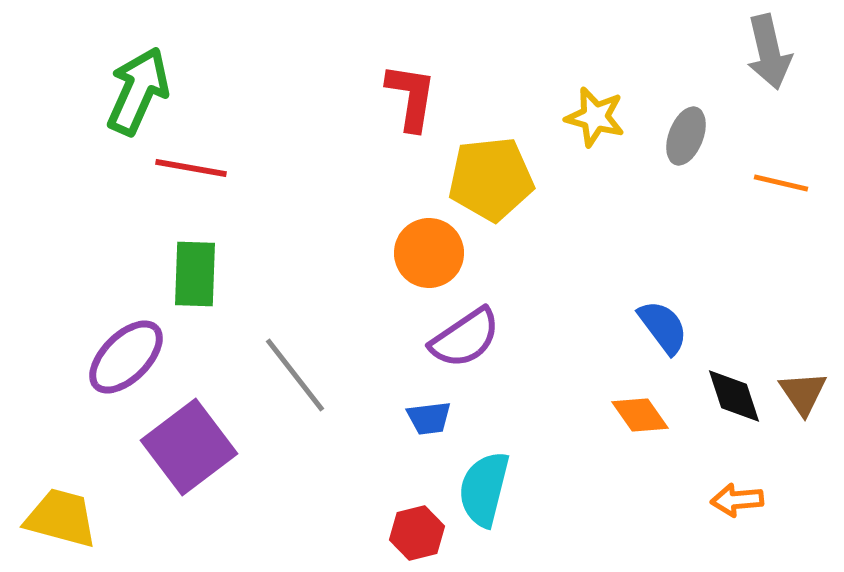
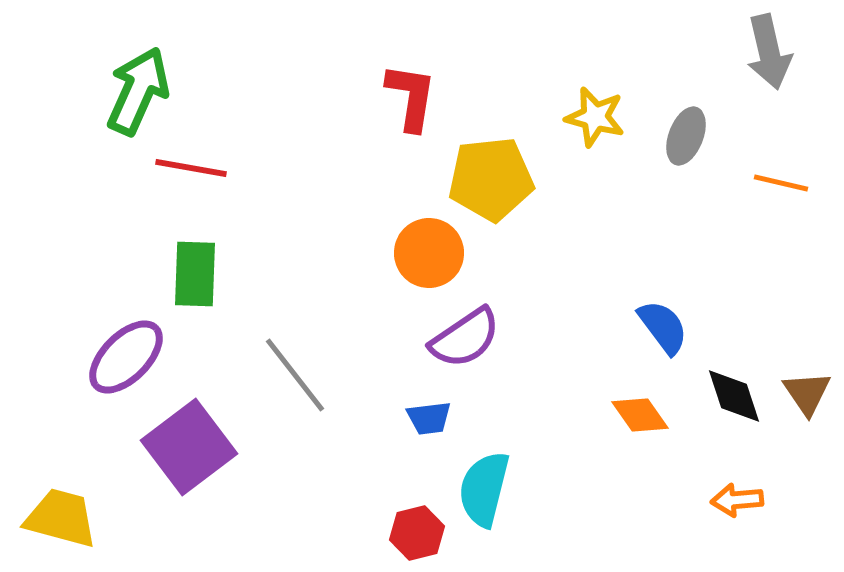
brown triangle: moved 4 px right
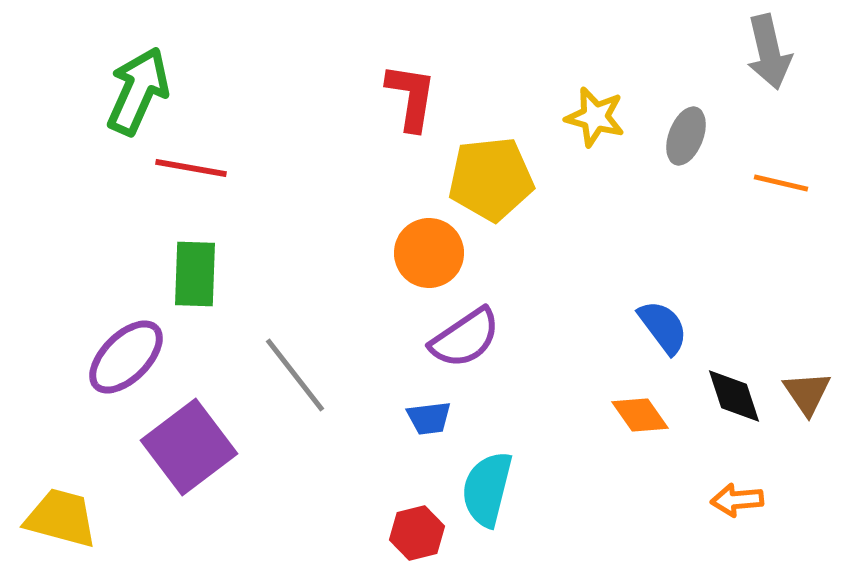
cyan semicircle: moved 3 px right
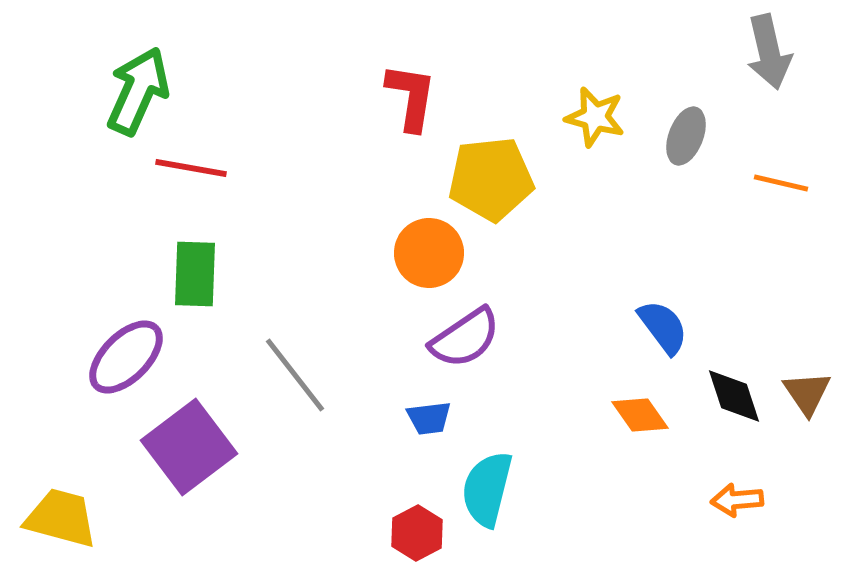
red hexagon: rotated 14 degrees counterclockwise
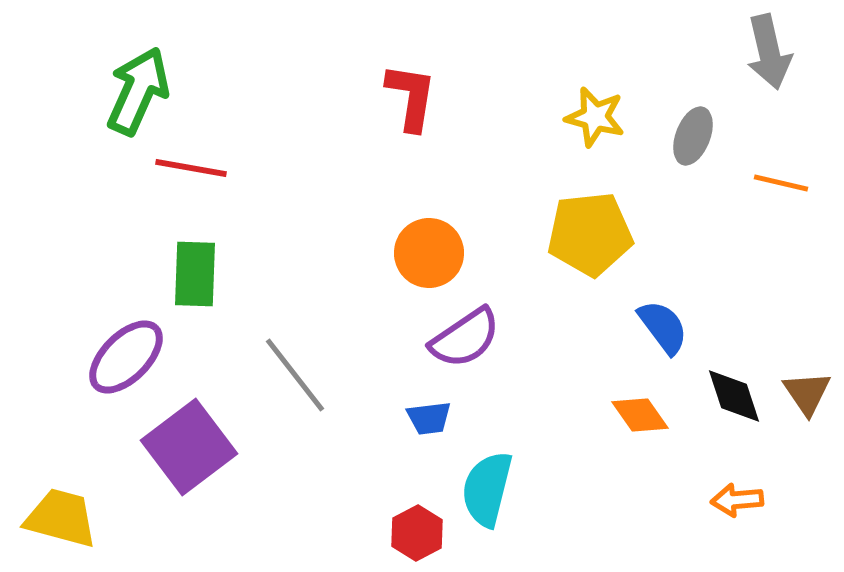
gray ellipse: moved 7 px right
yellow pentagon: moved 99 px right, 55 px down
